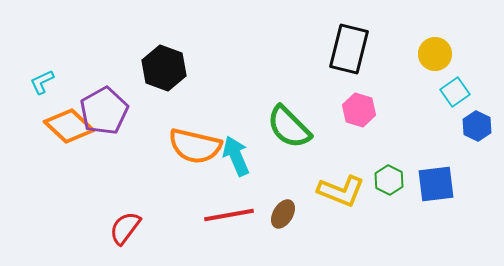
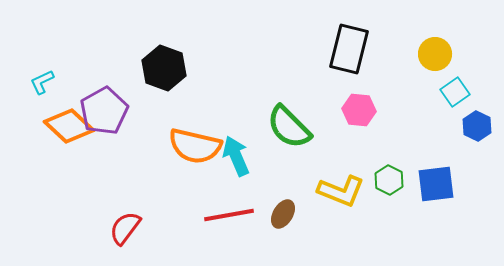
pink hexagon: rotated 12 degrees counterclockwise
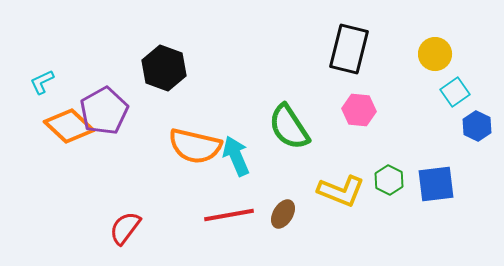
green semicircle: rotated 12 degrees clockwise
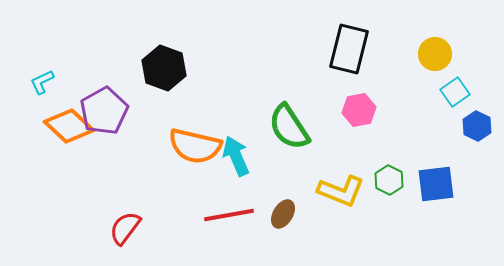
pink hexagon: rotated 16 degrees counterclockwise
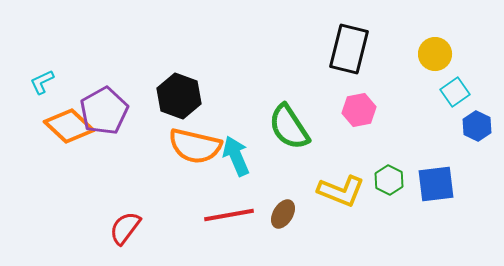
black hexagon: moved 15 px right, 28 px down
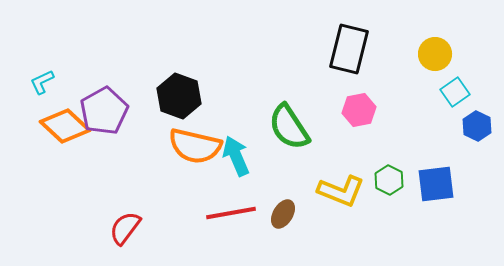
orange diamond: moved 4 px left
red line: moved 2 px right, 2 px up
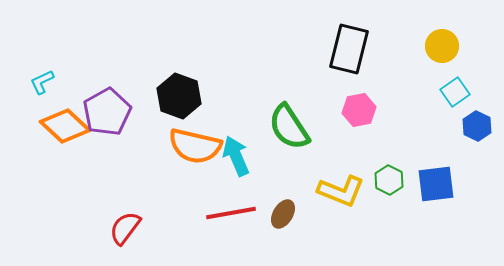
yellow circle: moved 7 px right, 8 px up
purple pentagon: moved 3 px right, 1 px down
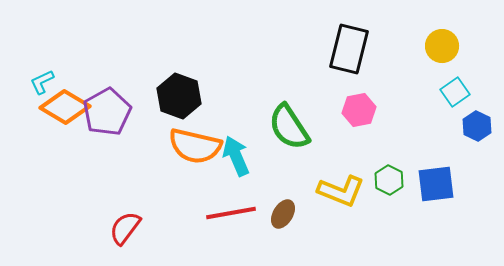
orange diamond: moved 19 px up; rotated 12 degrees counterclockwise
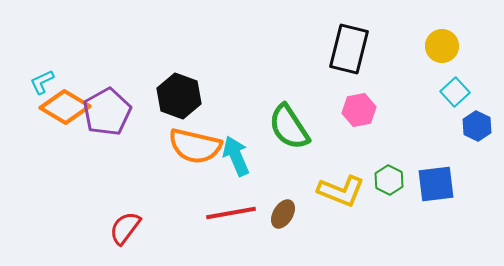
cyan square: rotated 8 degrees counterclockwise
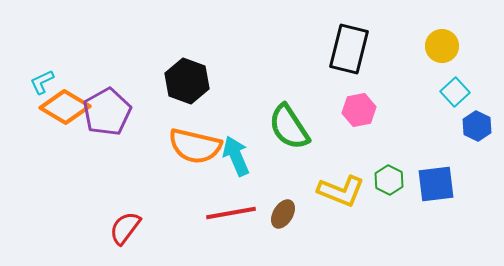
black hexagon: moved 8 px right, 15 px up
